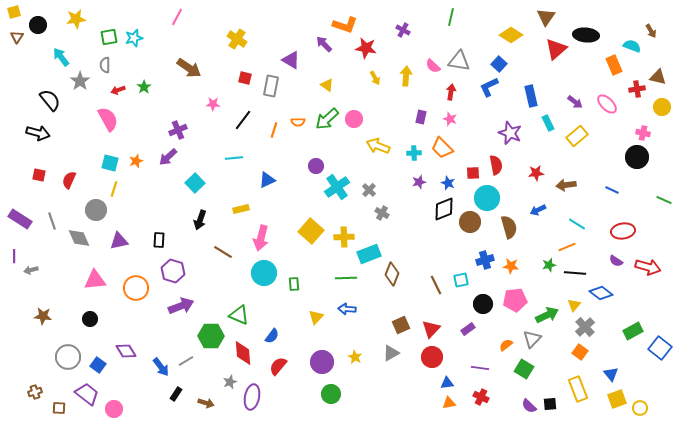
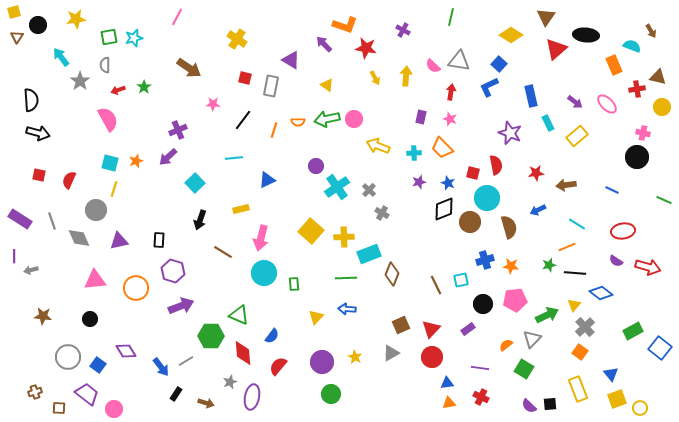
black semicircle at (50, 100): moved 19 px left; rotated 35 degrees clockwise
green arrow at (327, 119): rotated 30 degrees clockwise
red square at (473, 173): rotated 16 degrees clockwise
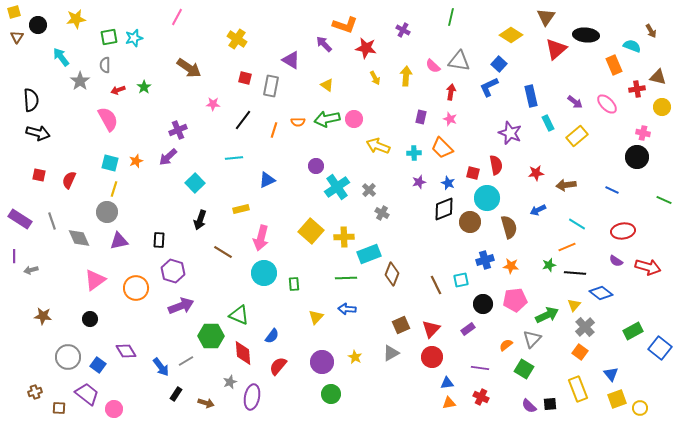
gray circle at (96, 210): moved 11 px right, 2 px down
pink triangle at (95, 280): rotated 30 degrees counterclockwise
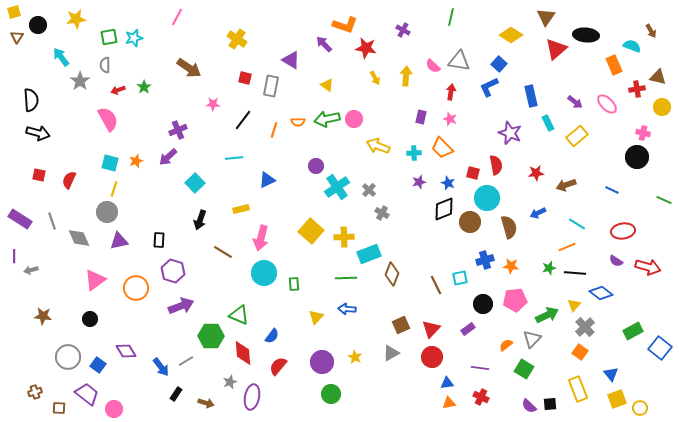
brown arrow at (566, 185): rotated 12 degrees counterclockwise
blue arrow at (538, 210): moved 3 px down
green star at (549, 265): moved 3 px down
cyan square at (461, 280): moved 1 px left, 2 px up
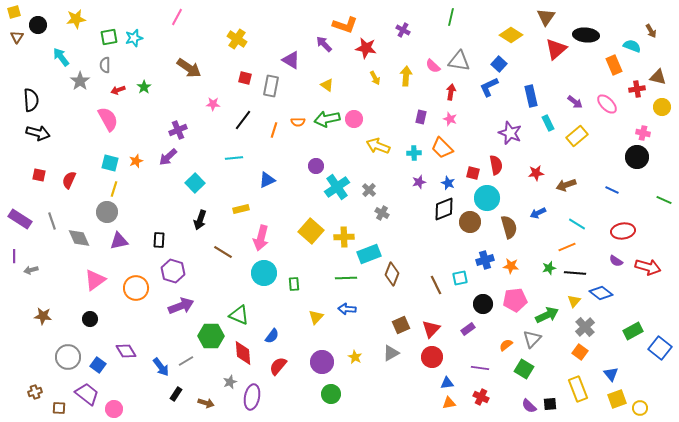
yellow triangle at (574, 305): moved 4 px up
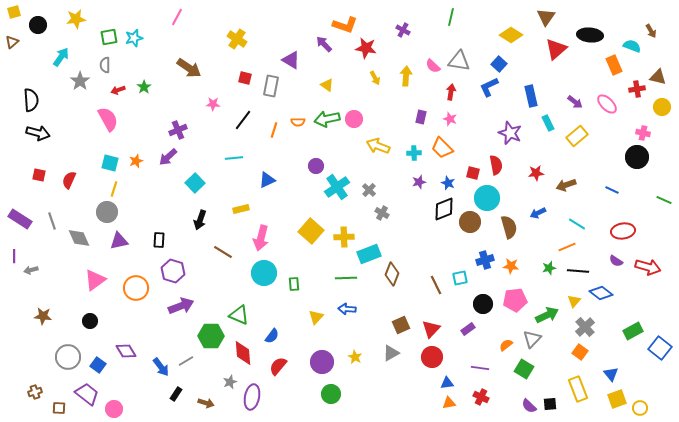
black ellipse at (586, 35): moved 4 px right
brown triangle at (17, 37): moved 5 px left, 5 px down; rotated 16 degrees clockwise
cyan arrow at (61, 57): rotated 72 degrees clockwise
black line at (575, 273): moved 3 px right, 2 px up
black circle at (90, 319): moved 2 px down
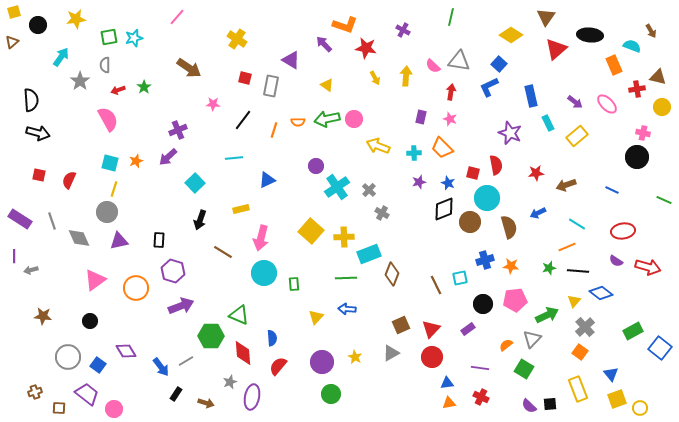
pink line at (177, 17): rotated 12 degrees clockwise
blue semicircle at (272, 336): moved 2 px down; rotated 42 degrees counterclockwise
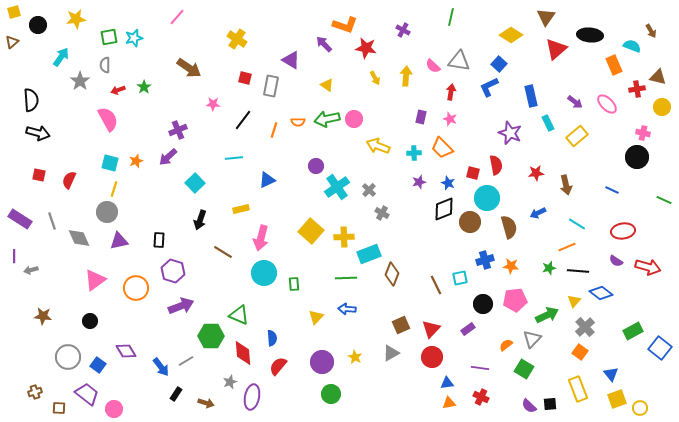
brown arrow at (566, 185): rotated 84 degrees counterclockwise
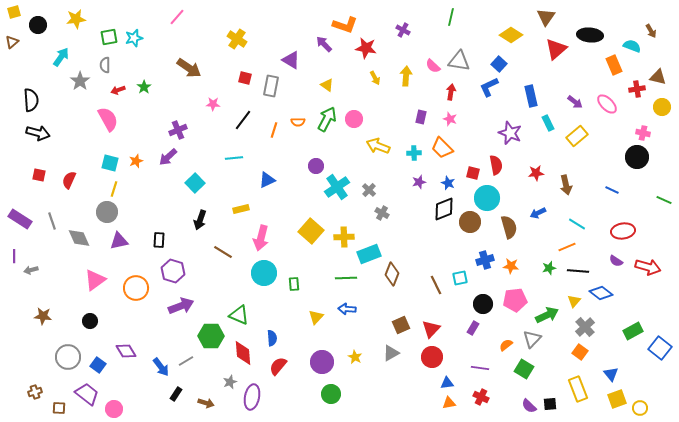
green arrow at (327, 119): rotated 130 degrees clockwise
purple rectangle at (468, 329): moved 5 px right, 1 px up; rotated 24 degrees counterclockwise
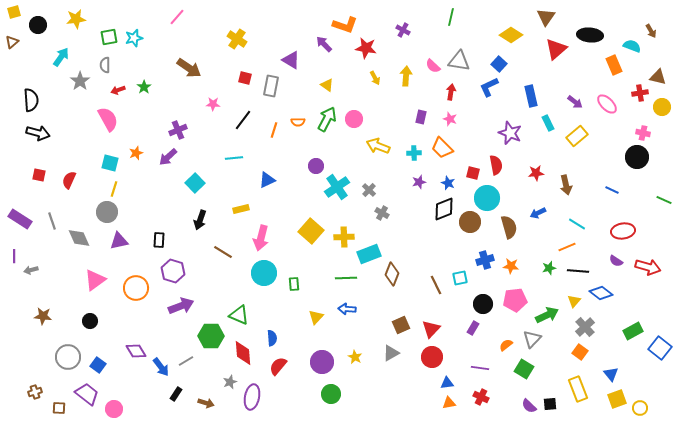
red cross at (637, 89): moved 3 px right, 4 px down
orange star at (136, 161): moved 8 px up
purple diamond at (126, 351): moved 10 px right
